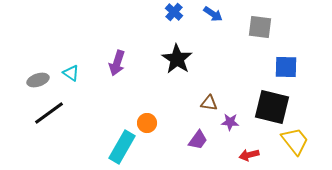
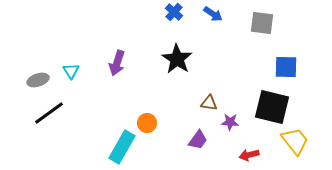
gray square: moved 2 px right, 4 px up
cyan triangle: moved 2 px up; rotated 24 degrees clockwise
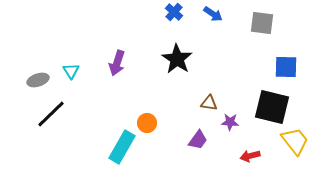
black line: moved 2 px right, 1 px down; rotated 8 degrees counterclockwise
red arrow: moved 1 px right, 1 px down
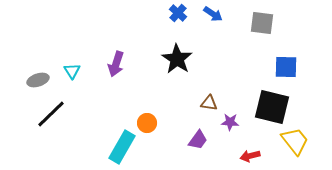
blue cross: moved 4 px right, 1 px down
purple arrow: moved 1 px left, 1 px down
cyan triangle: moved 1 px right
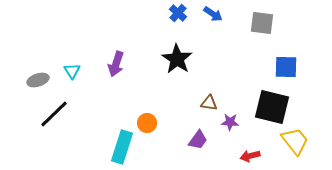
black line: moved 3 px right
cyan rectangle: rotated 12 degrees counterclockwise
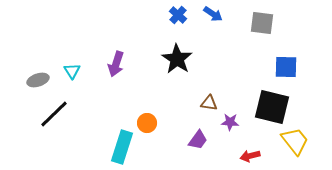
blue cross: moved 2 px down
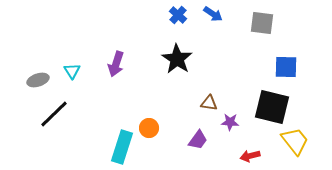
orange circle: moved 2 px right, 5 px down
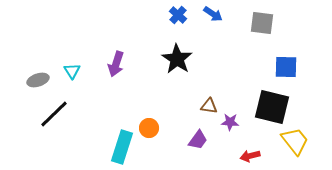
brown triangle: moved 3 px down
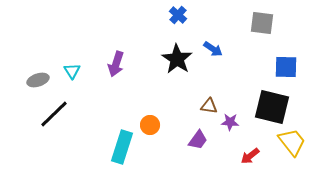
blue arrow: moved 35 px down
orange circle: moved 1 px right, 3 px up
yellow trapezoid: moved 3 px left, 1 px down
red arrow: rotated 24 degrees counterclockwise
